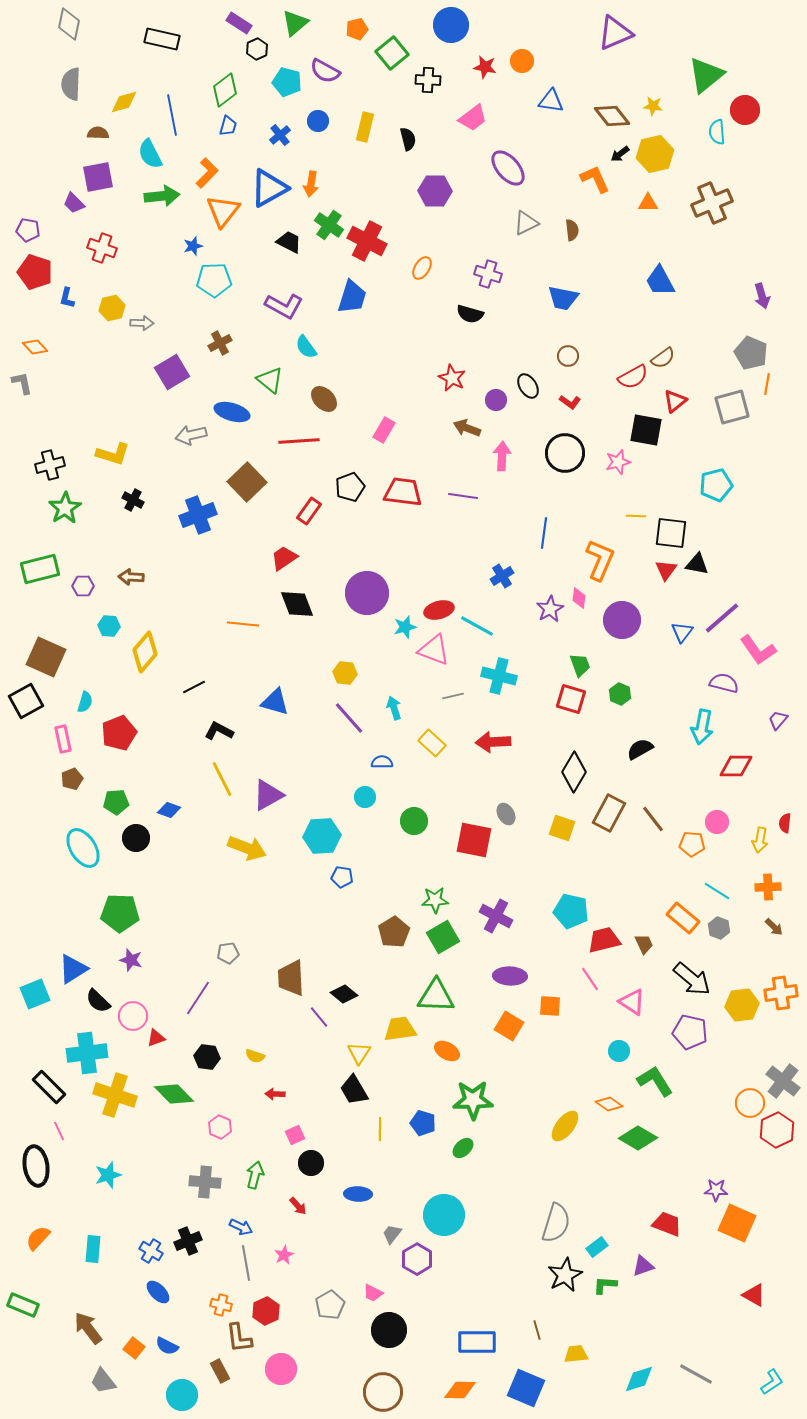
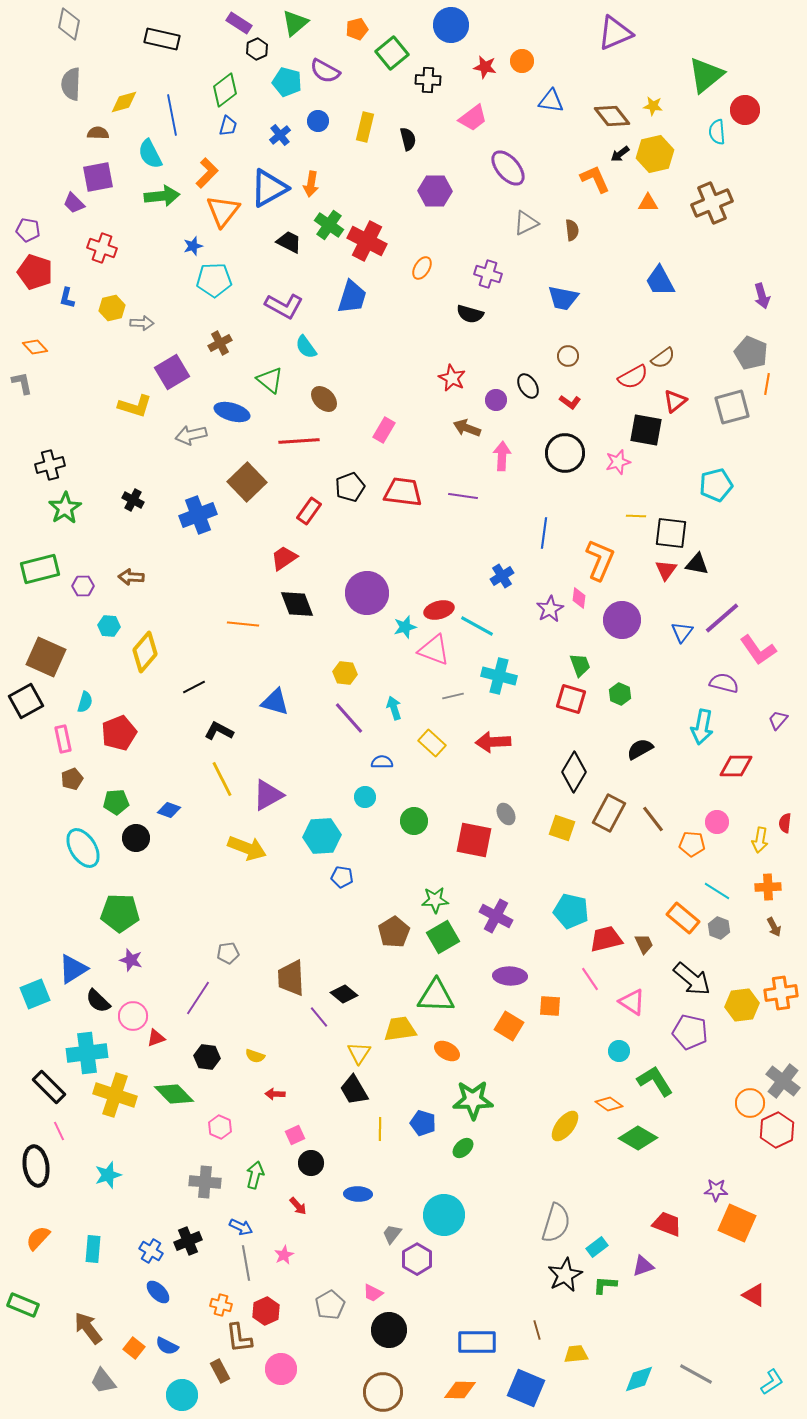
yellow L-shape at (113, 454): moved 22 px right, 48 px up
brown arrow at (774, 927): rotated 18 degrees clockwise
red trapezoid at (604, 940): moved 2 px right, 1 px up
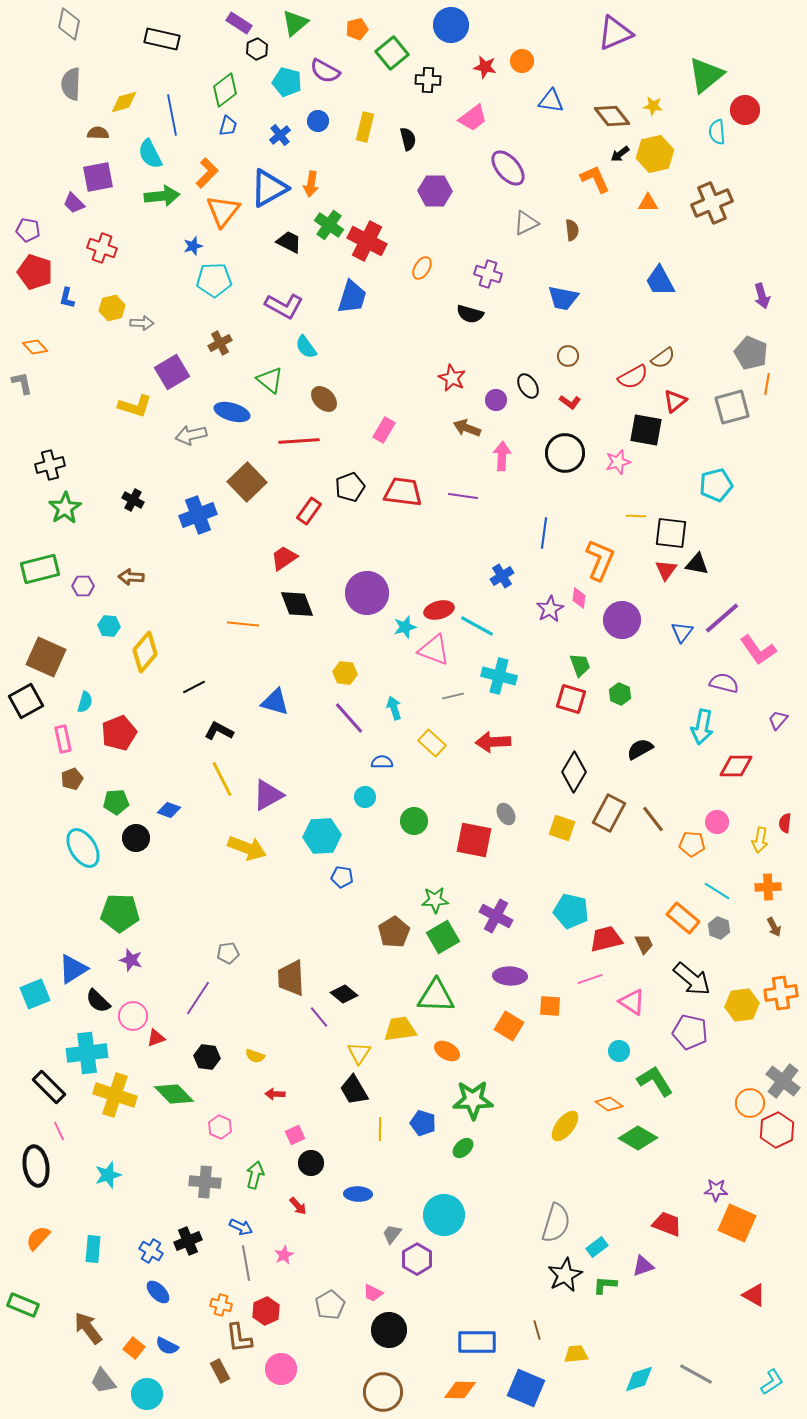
pink line at (590, 979): rotated 75 degrees counterclockwise
cyan circle at (182, 1395): moved 35 px left, 1 px up
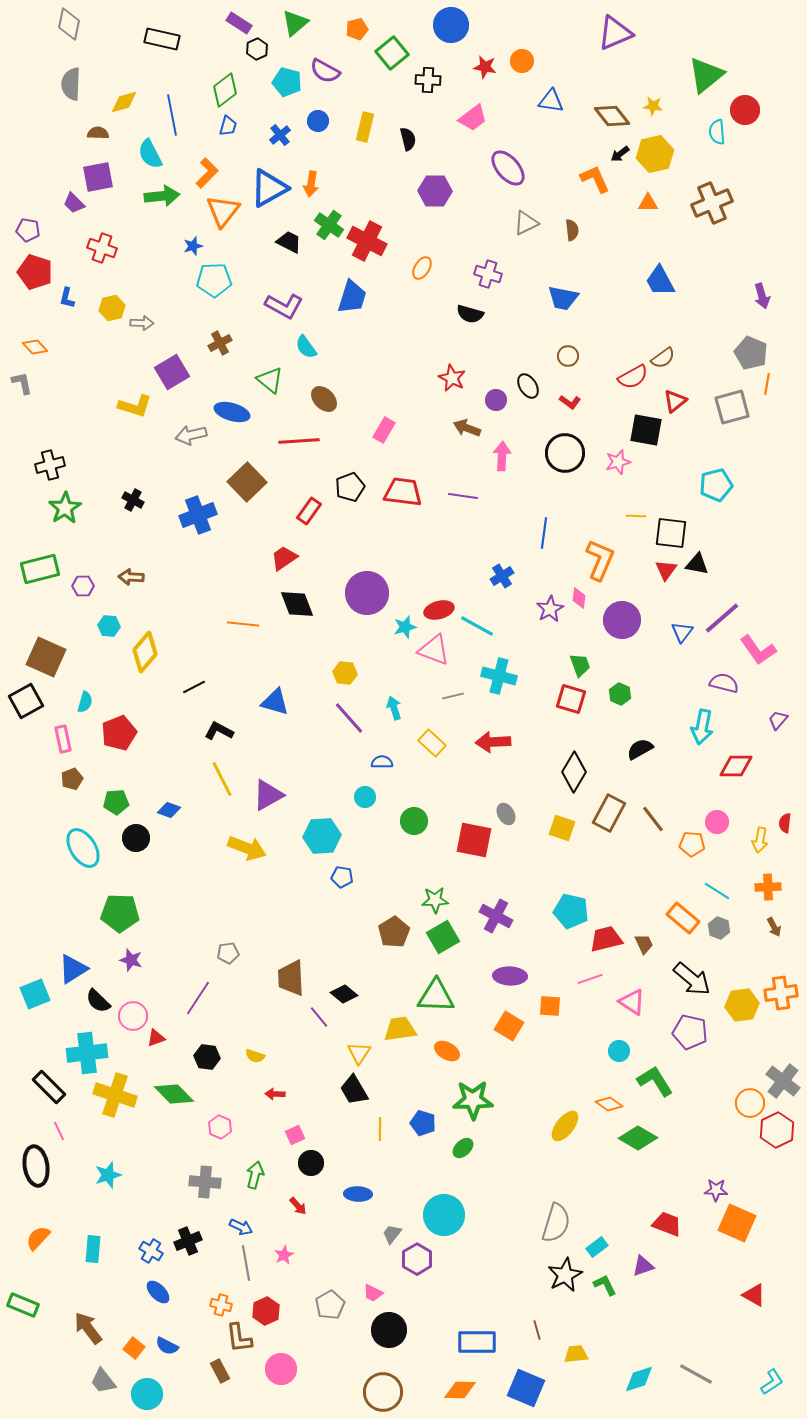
green L-shape at (605, 1285): rotated 60 degrees clockwise
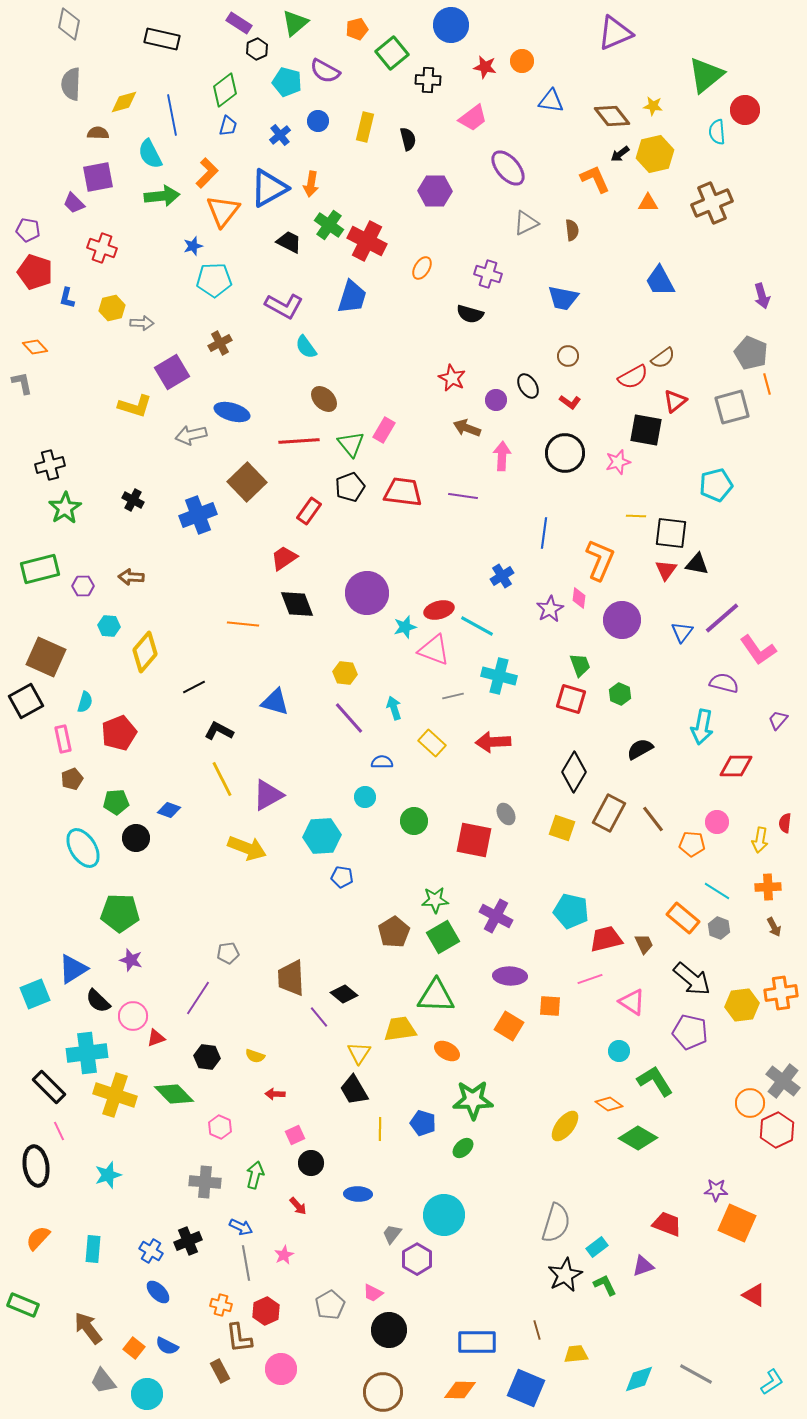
green triangle at (270, 380): moved 81 px right, 64 px down; rotated 12 degrees clockwise
orange line at (767, 384): rotated 25 degrees counterclockwise
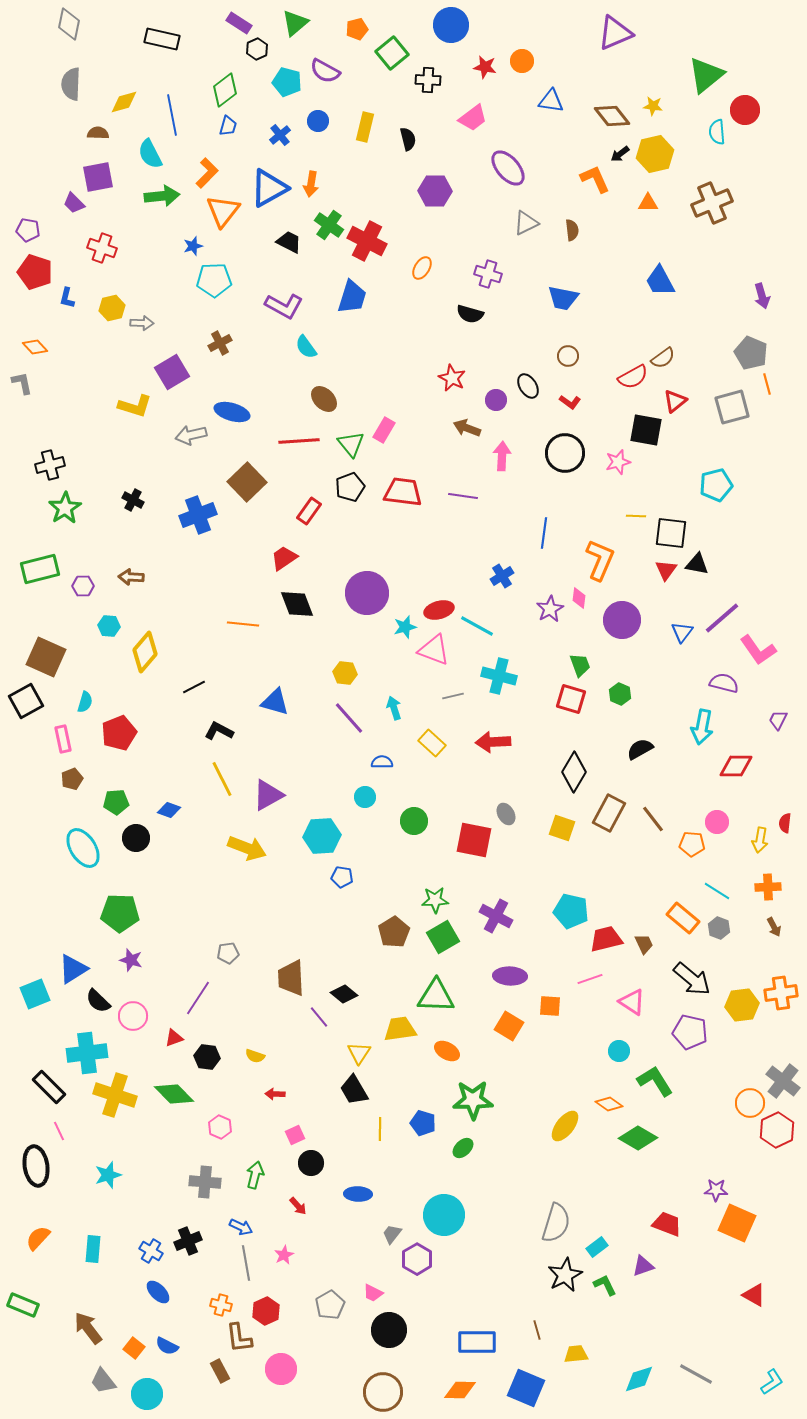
purple trapezoid at (778, 720): rotated 15 degrees counterclockwise
red triangle at (156, 1038): moved 18 px right
